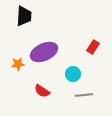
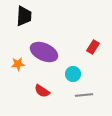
purple ellipse: rotated 48 degrees clockwise
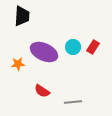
black trapezoid: moved 2 px left
cyan circle: moved 27 px up
gray line: moved 11 px left, 7 px down
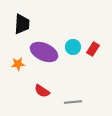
black trapezoid: moved 8 px down
red rectangle: moved 2 px down
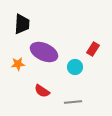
cyan circle: moved 2 px right, 20 px down
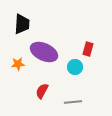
red rectangle: moved 5 px left; rotated 16 degrees counterclockwise
red semicircle: rotated 84 degrees clockwise
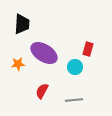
purple ellipse: moved 1 px down; rotated 8 degrees clockwise
gray line: moved 1 px right, 2 px up
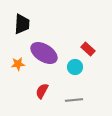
red rectangle: rotated 64 degrees counterclockwise
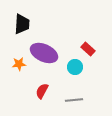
purple ellipse: rotated 8 degrees counterclockwise
orange star: moved 1 px right
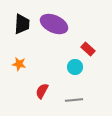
purple ellipse: moved 10 px right, 29 px up
orange star: rotated 16 degrees clockwise
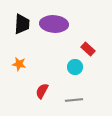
purple ellipse: rotated 20 degrees counterclockwise
